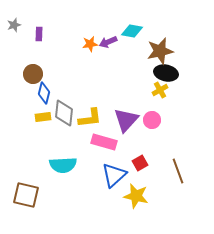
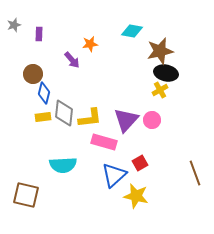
purple arrow: moved 36 px left, 18 px down; rotated 108 degrees counterclockwise
brown line: moved 17 px right, 2 px down
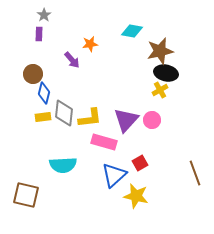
gray star: moved 30 px right, 10 px up; rotated 16 degrees counterclockwise
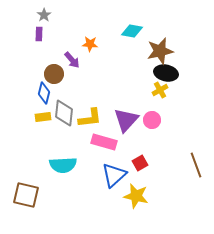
orange star: rotated 14 degrees clockwise
brown circle: moved 21 px right
brown line: moved 1 px right, 8 px up
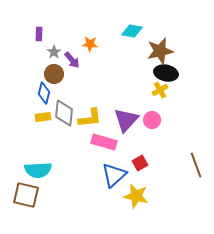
gray star: moved 10 px right, 37 px down
cyan semicircle: moved 25 px left, 5 px down
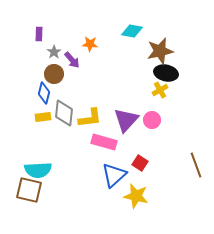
red square: rotated 28 degrees counterclockwise
brown square: moved 3 px right, 5 px up
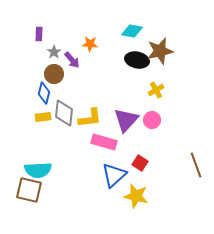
black ellipse: moved 29 px left, 13 px up
yellow cross: moved 4 px left
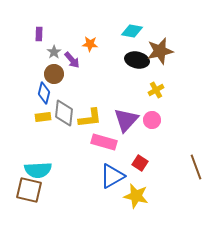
brown line: moved 2 px down
blue triangle: moved 2 px left, 1 px down; rotated 12 degrees clockwise
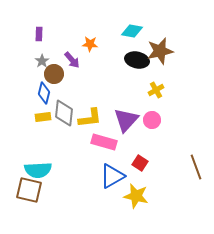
gray star: moved 12 px left, 9 px down
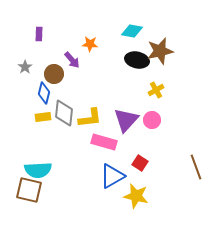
gray star: moved 17 px left, 6 px down
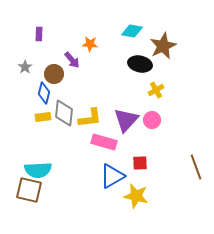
brown star: moved 3 px right, 5 px up; rotated 12 degrees counterclockwise
black ellipse: moved 3 px right, 4 px down
red square: rotated 35 degrees counterclockwise
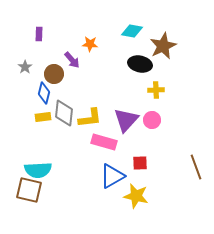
yellow cross: rotated 28 degrees clockwise
